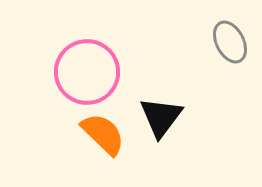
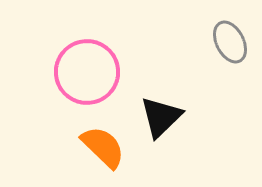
black triangle: rotated 9 degrees clockwise
orange semicircle: moved 13 px down
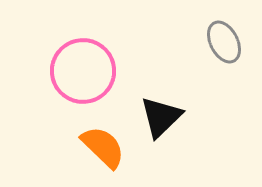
gray ellipse: moved 6 px left
pink circle: moved 4 px left, 1 px up
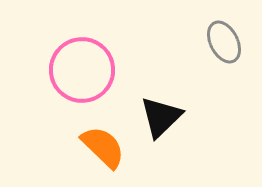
pink circle: moved 1 px left, 1 px up
